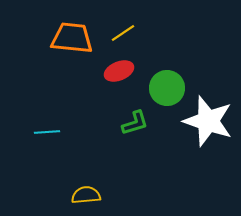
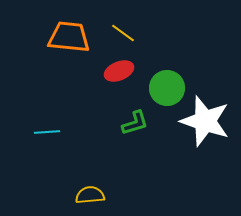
yellow line: rotated 70 degrees clockwise
orange trapezoid: moved 3 px left, 1 px up
white star: moved 3 px left
yellow semicircle: moved 4 px right
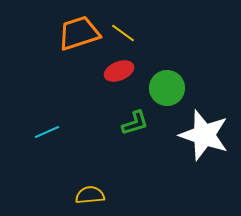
orange trapezoid: moved 10 px right, 4 px up; rotated 24 degrees counterclockwise
white star: moved 1 px left, 14 px down
cyan line: rotated 20 degrees counterclockwise
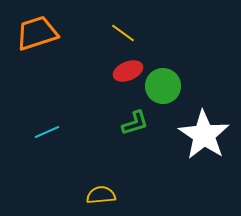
orange trapezoid: moved 42 px left
red ellipse: moved 9 px right
green circle: moved 4 px left, 2 px up
white star: rotated 15 degrees clockwise
yellow semicircle: moved 11 px right
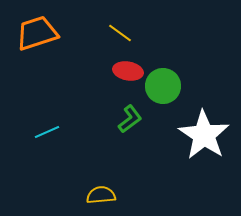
yellow line: moved 3 px left
red ellipse: rotated 32 degrees clockwise
green L-shape: moved 5 px left, 4 px up; rotated 20 degrees counterclockwise
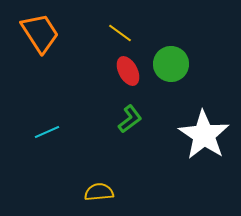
orange trapezoid: moved 3 px right; rotated 75 degrees clockwise
red ellipse: rotated 52 degrees clockwise
green circle: moved 8 px right, 22 px up
yellow semicircle: moved 2 px left, 3 px up
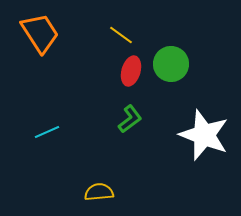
yellow line: moved 1 px right, 2 px down
red ellipse: moved 3 px right; rotated 44 degrees clockwise
white star: rotated 12 degrees counterclockwise
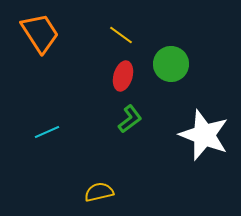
red ellipse: moved 8 px left, 5 px down
yellow semicircle: rotated 8 degrees counterclockwise
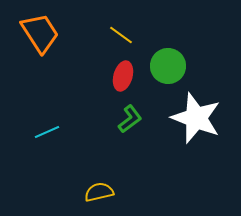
green circle: moved 3 px left, 2 px down
white star: moved 8 px left, 17 px up
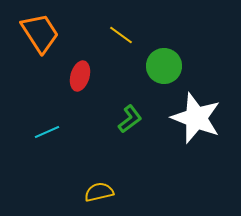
green circle: moved 4 px left
red ellipse: moved 43 px left
